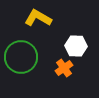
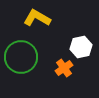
yellow L-shape: moved 1 px left
white hexagon: moved 5 px right, 1 px down; rotated 15 degrees counterclockwise
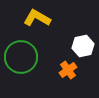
white hexagon: moved 2 px right, 1 px up
orange cross: moved 4 px right, 2 px down
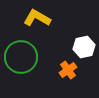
white hexagon: moved 1 px right, 1 px down
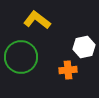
yellow L-shape: moved 2 px down; rotated 8 degrees clockwise
orange cross: rotated 30 degrees clockwise
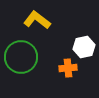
orange cross: moved 2 px up
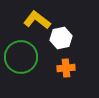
white hexagon: moved 23 px left, 9 px up
orange cross: moved 2 px left
